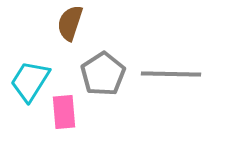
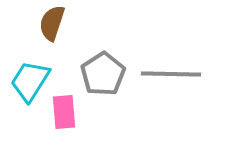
brown semicircle: moved 18 px left
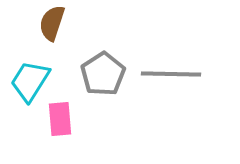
pink rectangle: moved 4 px left, 7 px down
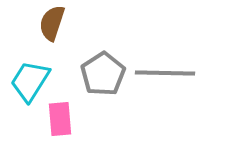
gray line: moved 6 px left, 1 px up
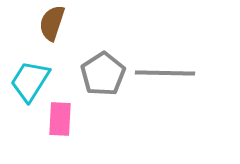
pink rectangle: rotated 8 degrees clockwise
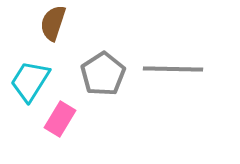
brown semicircle: moved 1 px right
gray line: moved 8 px right, 4 px up
pink rectangle: rotated 28 degrees clockwise
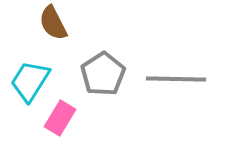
brown semicircle: rotated 45 degrees counterclockwise
gray line: moved 3 px right, 10 px down
pink rectangle: moved 1 px up
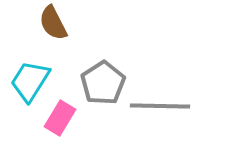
gray pentagon: moved 9 px down
gray line: moved 16 px left, 27 px down
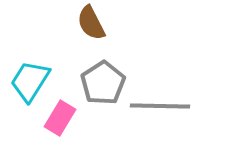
brown semicircle: moved 38 px right
